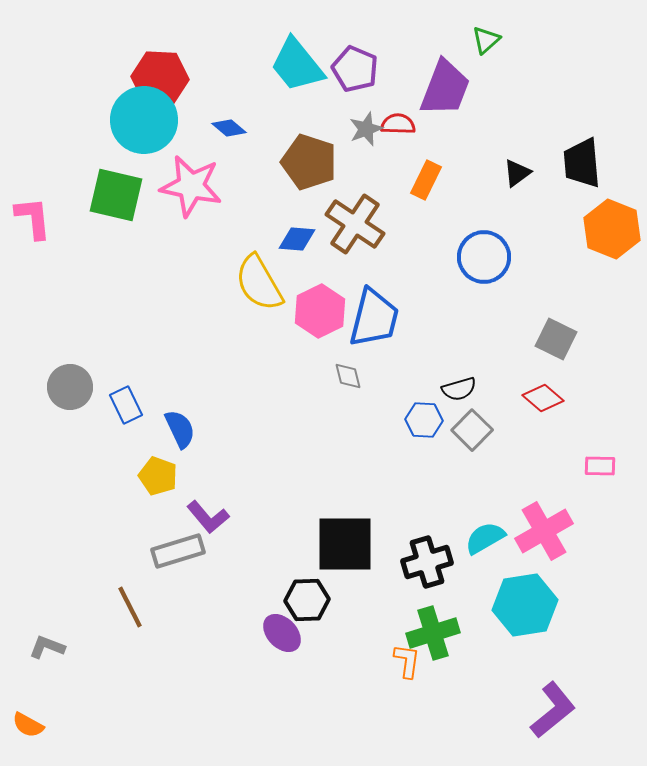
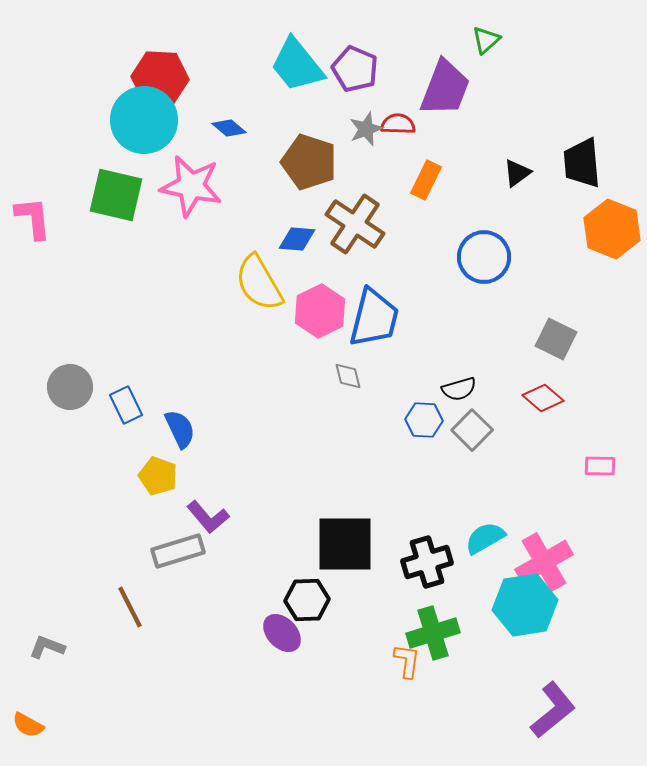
pink cross at (544, 531): moved 31 px down
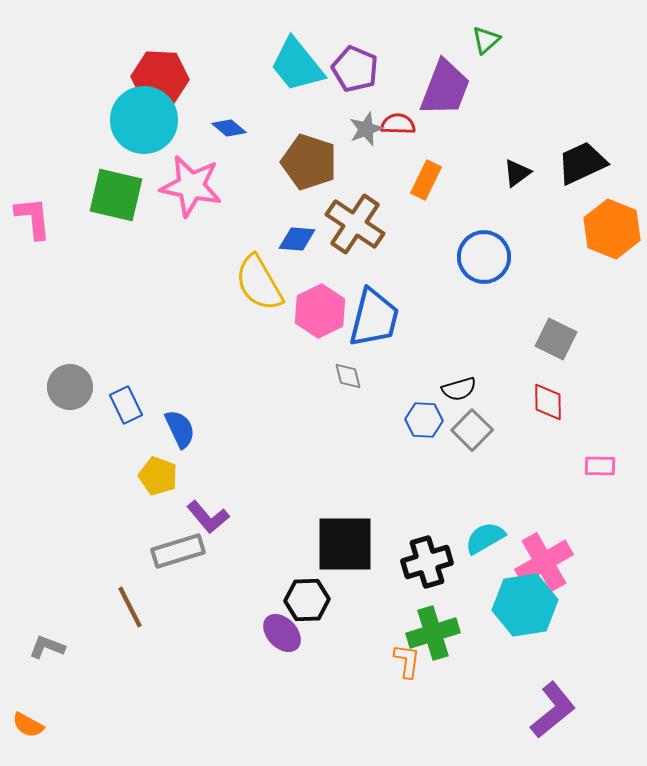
black trapezoid at (582, 163): rotated 70 degrees clockwise
red diamond at (543, 398): moved 5 px right, 4 px down; rotated 48 degrees clockwise
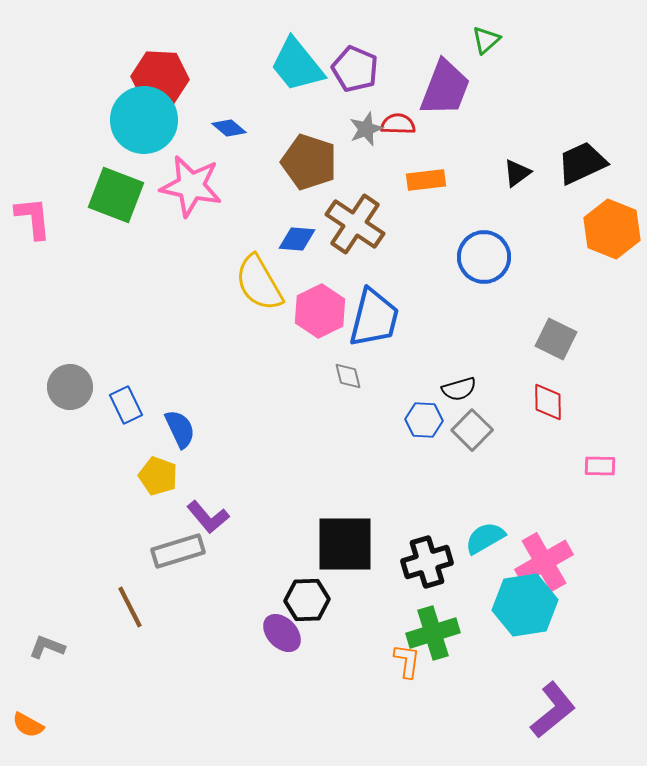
orange rectangle at (426, 180): rotated 57 degrees clockwise
green square at (116, 195): rotated 8 degrees clockwise
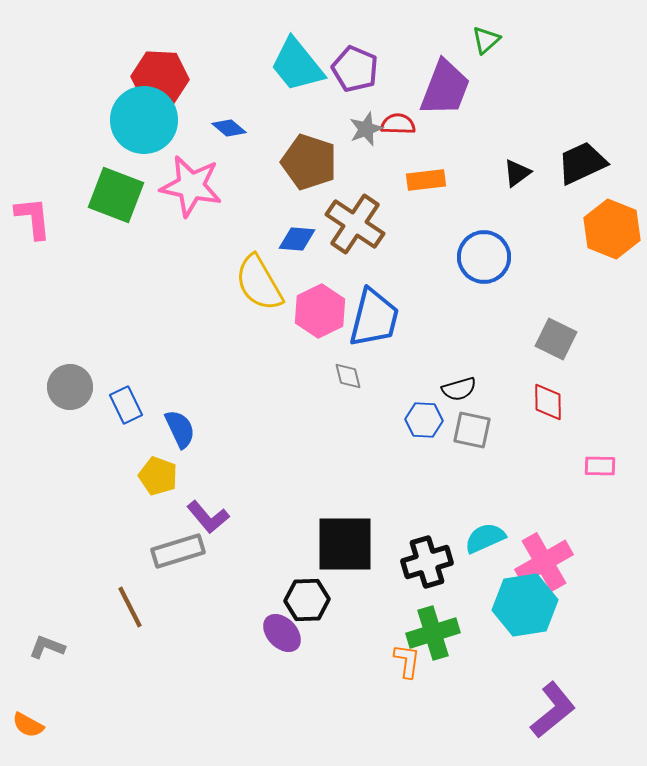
gray square at (472, 430): rotated 33 degrees counterclockwise
cyan semicircle at (485, 538): rotated 6 degrees clockwise
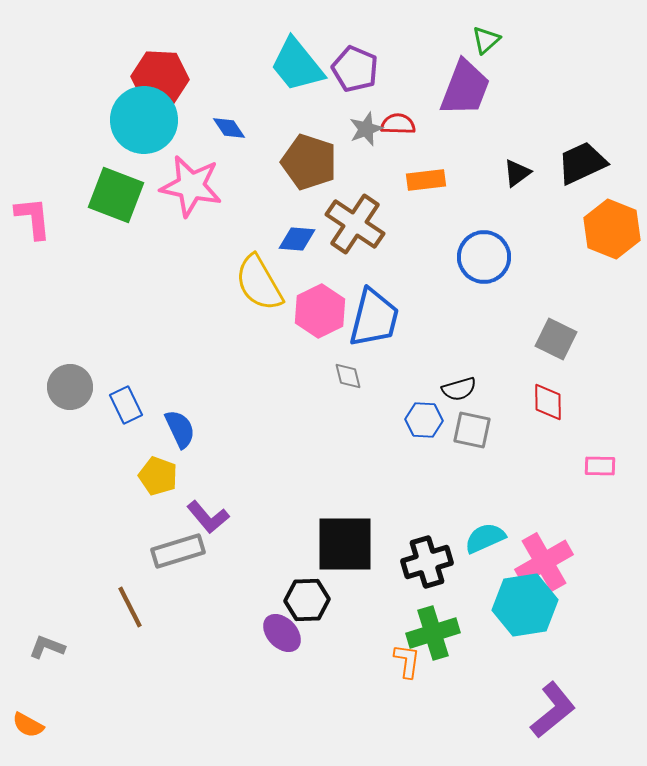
purple trapezoid at (445, 88): moved 20 px right
blue diamond at (229, 128): rotated 16 degrees clockwise
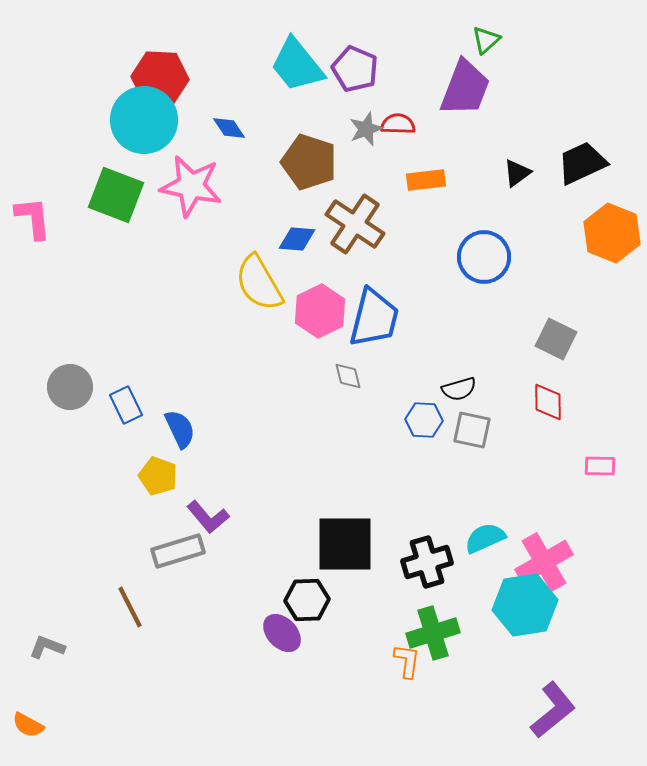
orange hexagon at (612, 229): moved 4 px down
